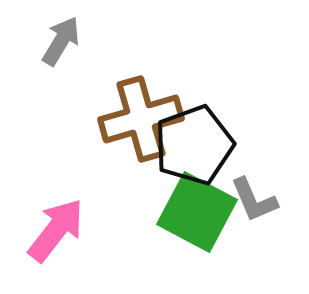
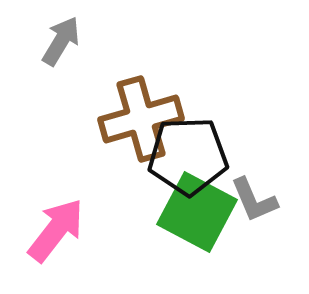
black pentagon: moved 6 px left, 11 px down; rotated 18 degrees clockwise
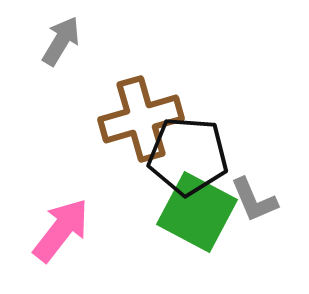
black pentagon: rotated 6 degrees clockwise
pink arrow: moved 5 px right
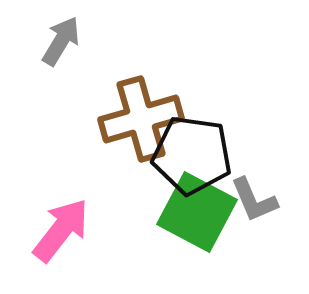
black pentagon: moved 4 px right, 1 px up; rotated 4 degrees clockwise
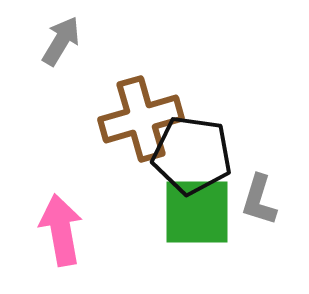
gray L-shape: moved 5 px right; rotated 40 degrees clockwise
green square: rotated 28 degrees counterclockwise
pink arrow: rotated 48 degrees counterclockwise
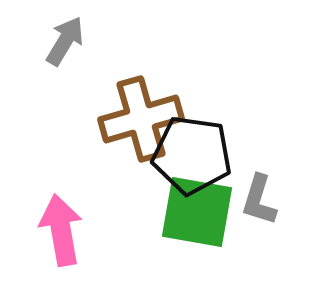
gray arrow: moved 4 px right
green square: rotated 10 degrees clockwise
